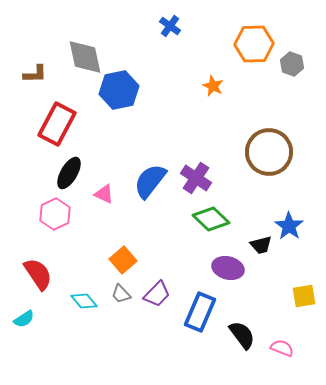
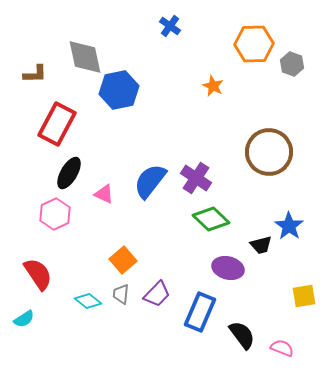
gray trapezoid: rotated 50 degrees clockwise
cyan diamond: moved 4 px right; rotated 12 degrees counterclockwise
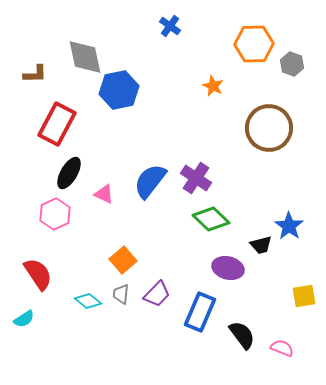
brown circle: moved 24 px up
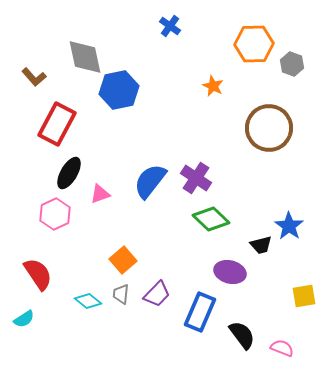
brown L-shape: moved 1 px left, 3 px down; rotated 50 degrees clockwise
pink triangle: moved 4 px left; rotated 45 degrees counterclockwise
purple ellipse: moved 2 px right, 4 px down
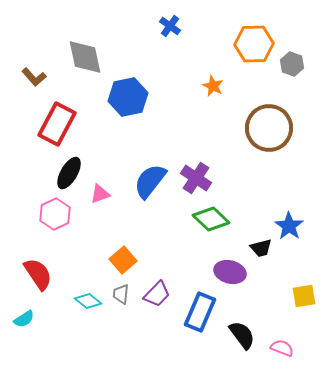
blue hexagon: moved 9 px right, 7 px down
black trapezoid: moved 3 px down
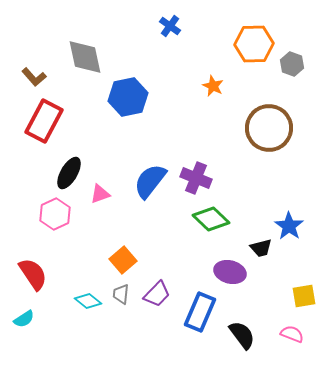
red rectangle: moved 13 px left, 3 px up
purple cross: rotated 12 degrees counterclockwise
red semicircle: moved 5 px left
pink semicircle: moved 10 px right, 14 px up
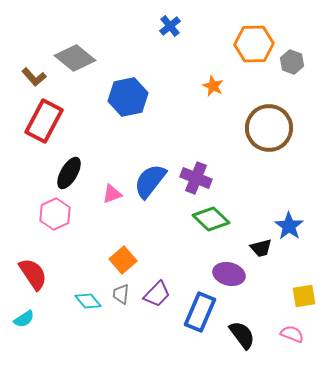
blue cross: rotated 15 degrees clockwise
gray diamond: moved 10 px left, 1 px down; rotated 39 degrees counterclockwise
gray hexagon: moved 2 px up
pink triangle: moved 12 px right
purple ellipse: moved 1 px left, 2 px down
cyan diamond: rotated 12 degrees clockwise
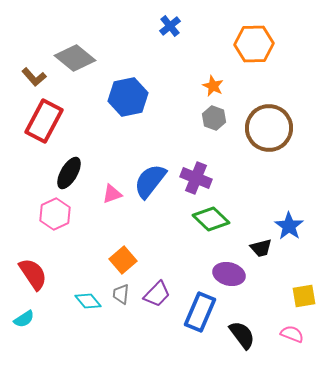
gray hexagon: moved 78 px left, 56 px down
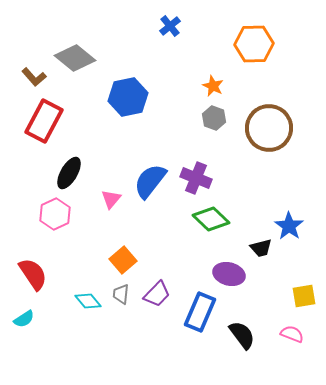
pink triangle: moved 1 px left, 5 px down; rotated 30 degrees counterclockwise
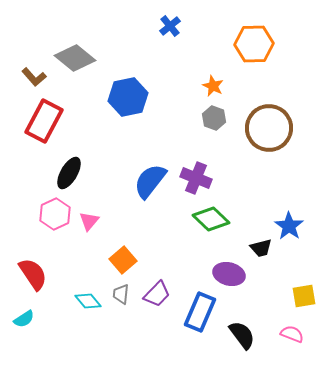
pink triangle: moved 22 px left, 22 px down
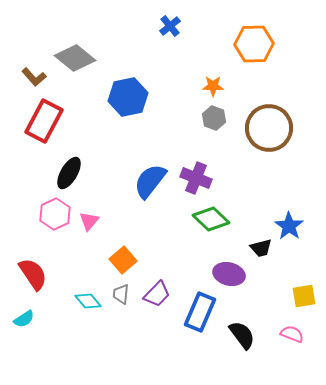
orange star: rotated 25 degrees counterclockwise
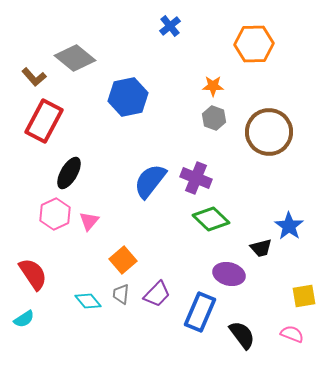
brown circle: moved 4 px down
